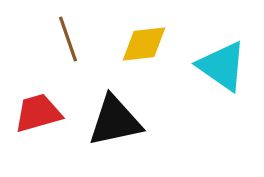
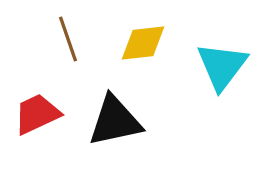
yellow diamond: moved 1 px left, 1 px up
cyan triangle: rotated 32 degrees clockwise
red trapezoid: moved 1 px left, 1 px down; rotated 9 degrees counterclockwise
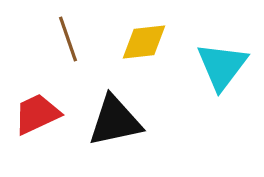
yellow diamond: moved 1 px right, 1 px up
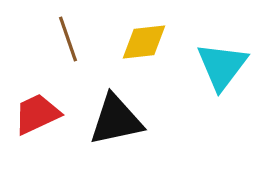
black triangle: moved 1 px right, 1 px up
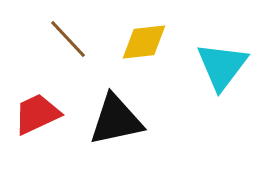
brown line: rotated 24 degrees counterclockwise
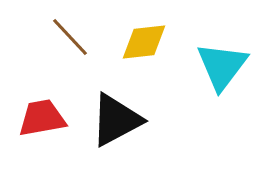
brown line: moved 2 px right, 2 px up
red trapezoid: moved 5 px right, 4 px down; rotated 15 degrees clockwise
black triangle: rotated 16 degrees counterclockwise
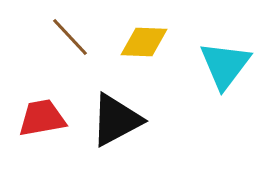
yellow diamond: rotated 9 degrees clockwise
cyan triangle: moved 3 px right, 1 px up
